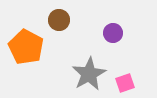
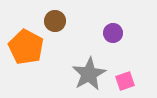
brown circle: moved 4 px left, 1 px down
pink square: moved 2 px up
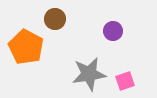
brown circle: moved 2 px up
purple circle: moved 2 px up
gray star: rotated 20 degrees clockwise
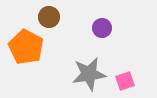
brown circle: moved 6 px left, 2 px up
purple circle: moved 11 px left, 3 px up
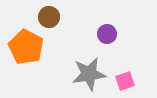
purple circle: moved 5 px right, 6 px down
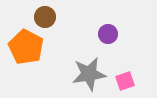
brown circle: moved 4 px left
purple circle: moved 1 px right
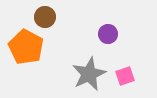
gray star: rotated 16 degrees counterclockwise
pink square: moved 5 px up
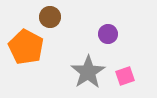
brown circle: moved 5 px right
gray star: moved 1 px left, 2 px up; rotated 8 degrees counterclockwise
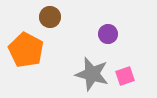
orange pentagon: moved 3 px down
gray star: moved 4 px right, 2 px down; rotated 24 degrees counterclockwise
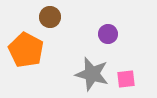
pink square: moved 1 px right, 3 px down; rotated 12 degrees clockwise
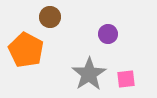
gray star: moved 3 px left; rotated 24 degrees clockwise
